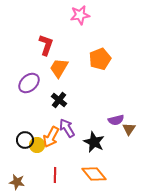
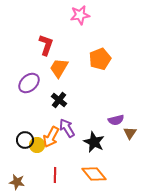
brown triangle: moved 1 px right, 4 px down
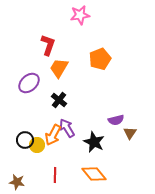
red L-shape: moved 2 px right
orange arrow: moved 2 px right, 2 px up
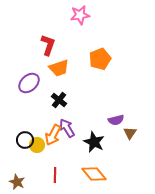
orange trapezoid: rotated 140 degrees counterclockwise
brown star: rotated 14 degrees clockwise
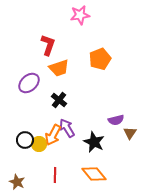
yellow circle: moved 2 px right, 1 px up
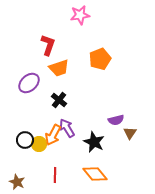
orange diamond: moved 1 px right
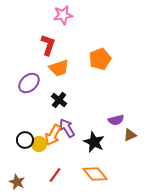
pink star: moved 17 px left
brown triangle: moved 2 px down; rotated 32 degrees clockwise
red line: rotated 35 degrees clockwise
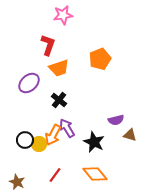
brown triangle: rotated 40 degrees clockwise
